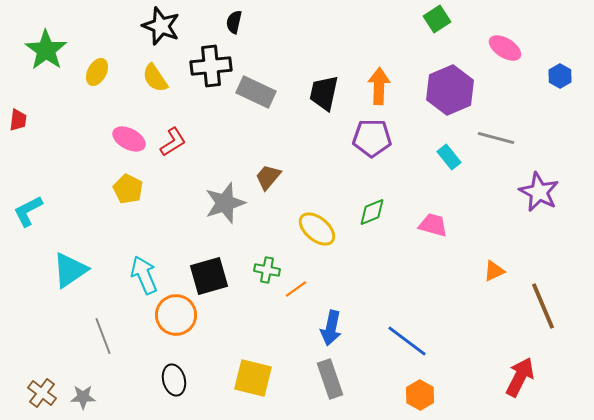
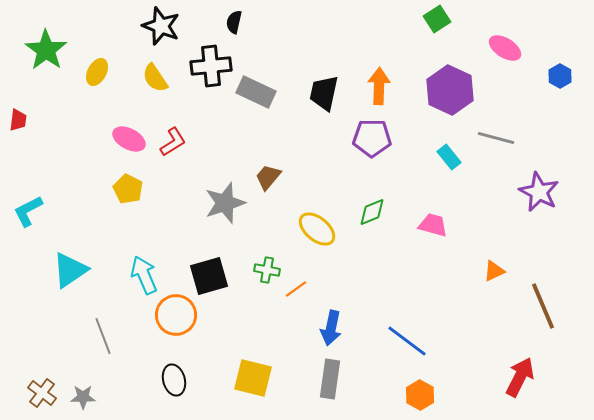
purple hexagon at (450, 90): rotated 12 degrees counterclockwise
gray rectangle at (330, 379): rotated 27 degrees clockwise
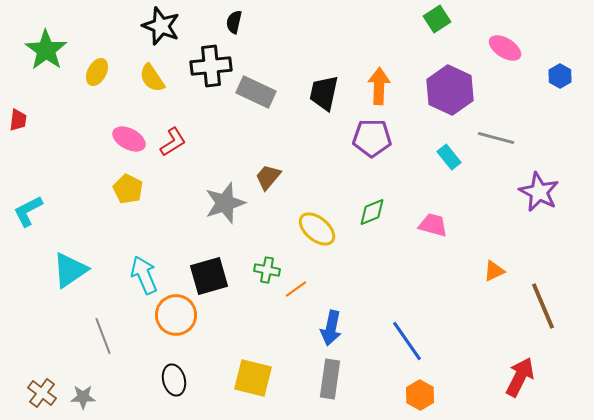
yellow semicircle at (155, 78): moved 3 px left
blue line at (407, 341): rotated 18 degrees clockwise
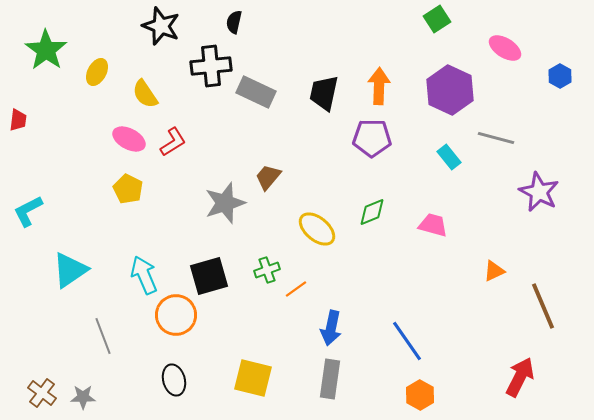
yellow semicircle at (152, 78): moved 7 px left, 16 px down
green cross at (267, 270): rotated 30 degrees counterclockwise
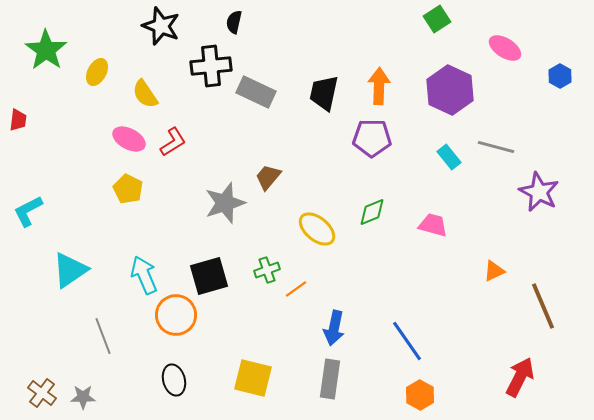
gray line at (496, 138): moved 9 px down
blue arrow at (331, 328): moved 3 px right
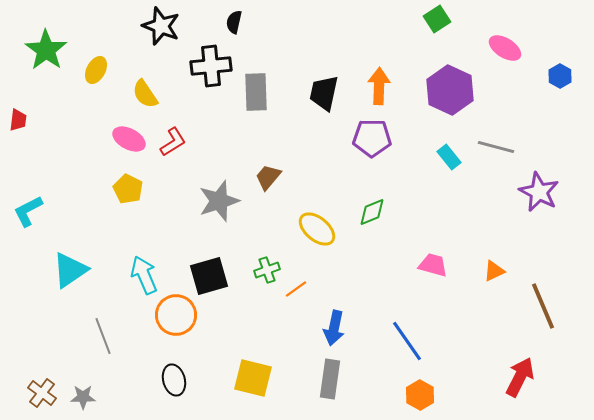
yellow ellipse at (97, 72): moved 1 px left, 2 px up
gray rectangle at (256, 92): rotated 63 degrees clockwise
gray star at (225, 203): moved 6 px left, 2 px up
pink trapezoid at (433, 225): moved 40 px down
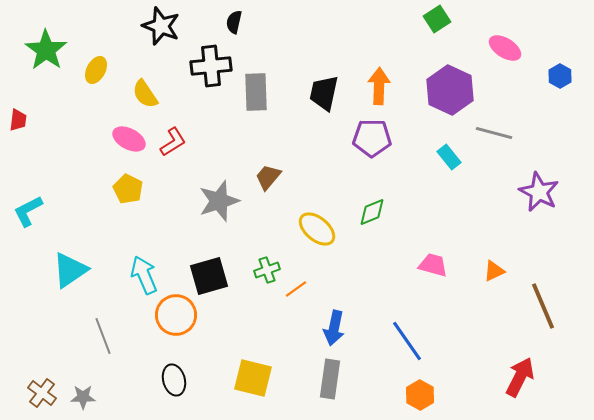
gray line at (496, 147): moved 2 px left, 14 px up
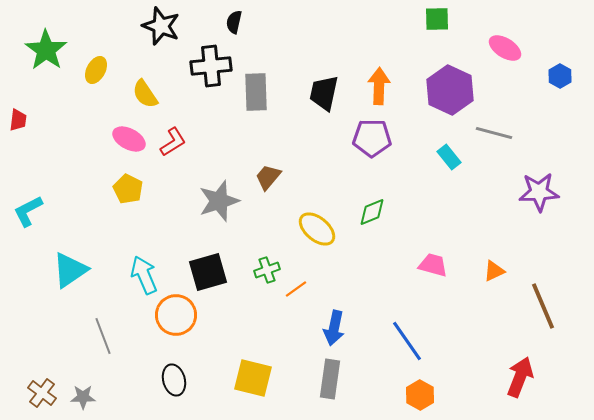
green square at (437, 19): rotated 32 degrees clockwise
purple star at (539, 192): rotated 30 degrees counterclockwise
black square at (209, 276): moved 1 px left, 4 px up
red arrow at (520, 377): rotated 6 degrees counterclockwise
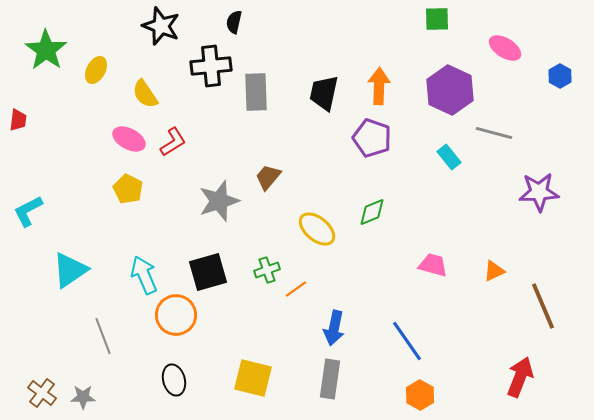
purple pentagon at (372, 138): rotated 18 degrees clockwise
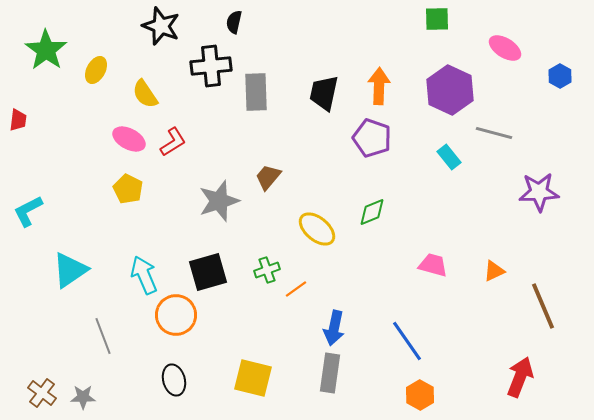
gray rectangle at (330, 379): moved 6 px up
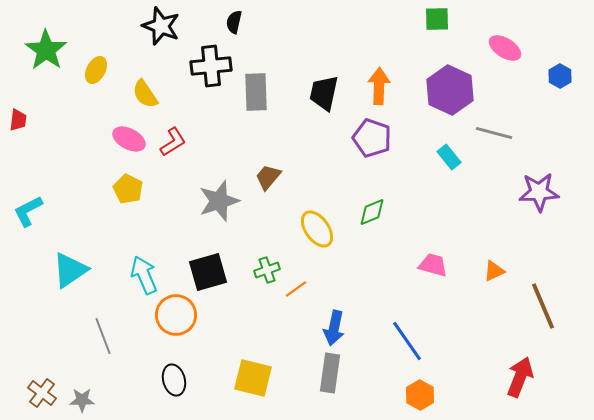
yellow ellipse at (317, 229): rotated 15 degrees clockwise
gray star at (83, 397): moved 1 px left, 3 px down
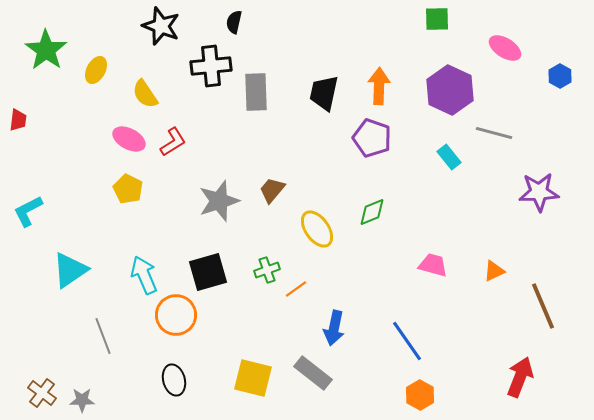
brown trapezoid at (268, 177): moved 4 px right, 13 px down
gray rectangle at (330, 373): moved 17 px left; rotated 60 degrees counterclockwise
